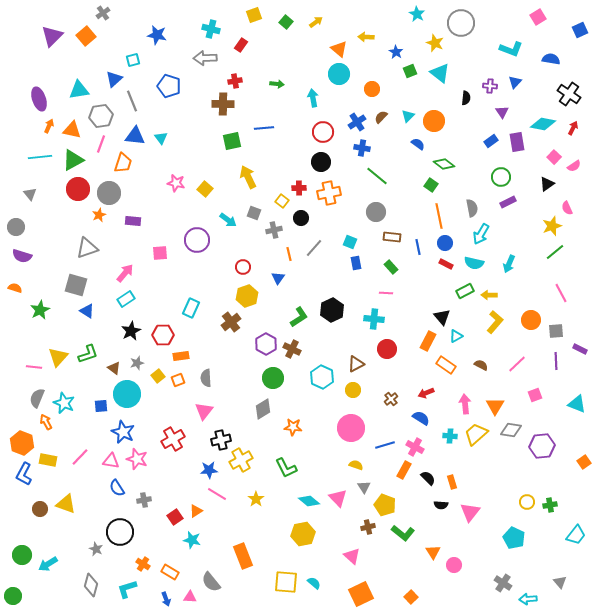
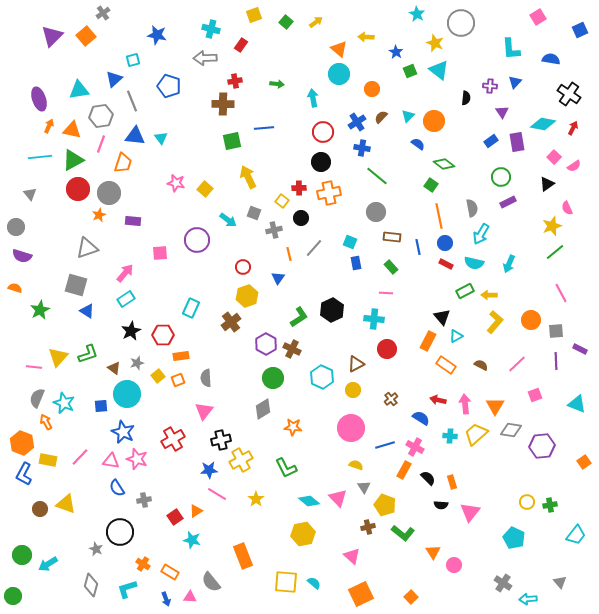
cyan L-shape at (511, 49): rotated 65 degrees clockwise
cyan triangle at (440, 73): moved 1 px left, 3 px up
red arrow at (426, 393): moved 12 px right, 7 px down; rotated 35 degrees clockwise
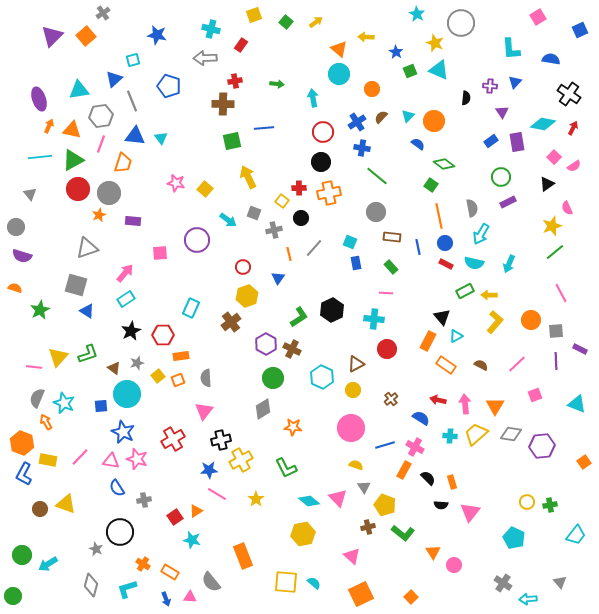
cyan triangle at (439, 70): rotated 15 degrees counterclockwise
gray diamond at (511, 430): moved 4 px down
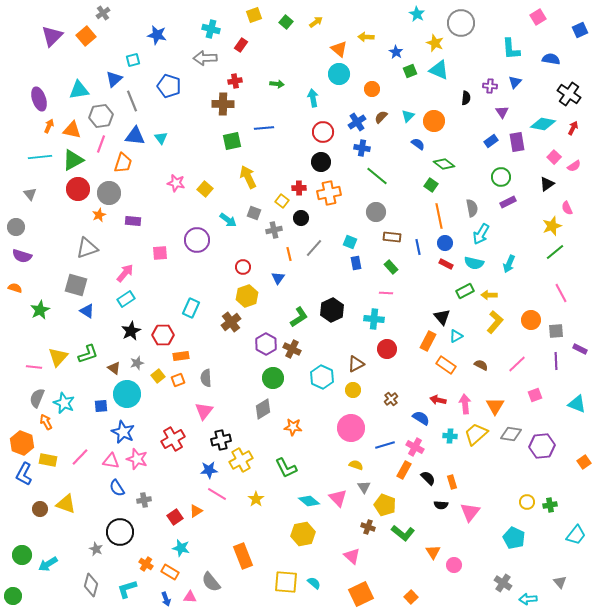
brown cross at (368, 527): rotated 32 degrees clockwise
cyan star at (192, 540): moved 11 px left, 8 px down
orange cross at (143, 564): moved 3 px right
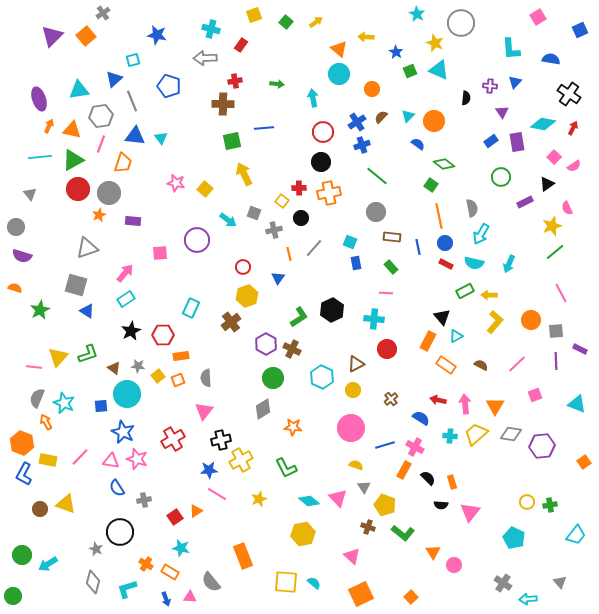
blue cross at (362, 148): moved 3 px up; rotated 28 degrees counterclockwise
yellow arrow at (248, 177): moved 4 px left, 3 px up
purple rectangle at (508, 202): moved 17 px right
gray star at (137, 363): moved 1 px right, 3 px down; rotated 24 degrees clockwise
yellow star at (256, 499): moved 3 px right; rotated 14 degrees clockwise
gray diamond at (91, 585): moved 2 px right, 3 px up
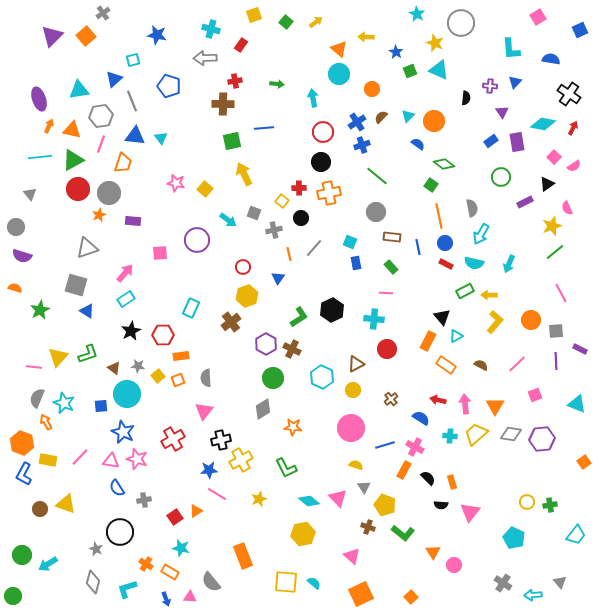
purple hexagon at (542, 446): moved 7 px up
cyan arrow at (528, 599): moved 5 px right, 4 px up
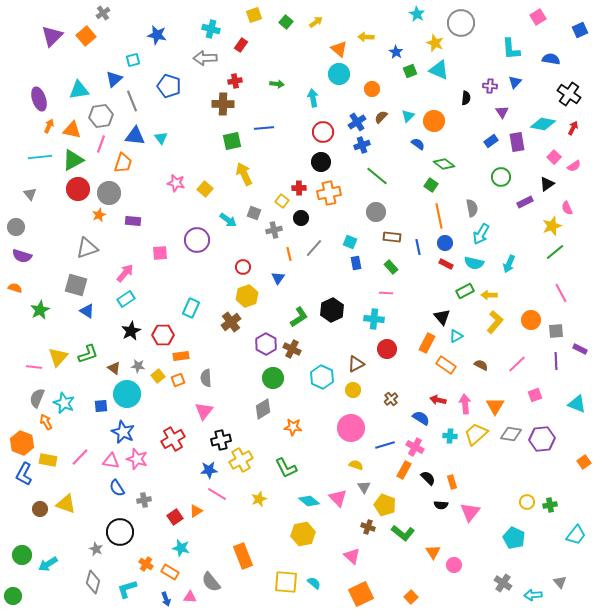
orange rectangle at (428, 341): moved 1 px left, 2 px down
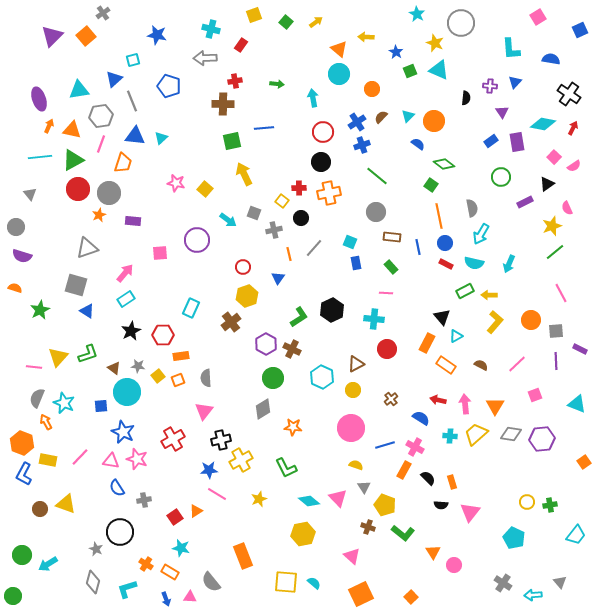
cyan triangle at (161, 138): rotated 24 degrees clockwise
cyan circle at (127, 394): moved 2 px up
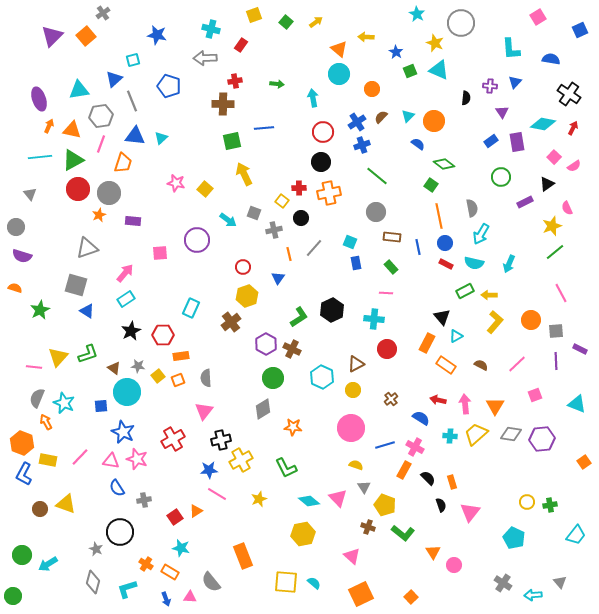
black semicircle at (441, 505): rotated 112 degrees counterclockwise
